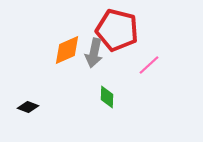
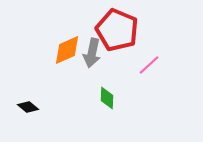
red pentagon: rotated 9 degrees clockwise
gray arrow: moved 2 px left
green diamond: moved 1 px down
black diamond: rotated 20 degrees clockwise
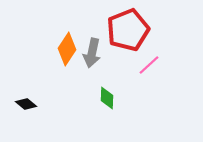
red pentagon: moved 11 px right; rotated 27 degrees clockwise
orange diamond: moved 1 px up; rotated 32 degrees counterclockwise
black diamond: moved 2 px left, 3 px up
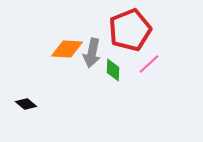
red pentagon: moved 2 px right
orange diamond: rotated 60 degrees clockwise
pink line: moved 1 px up
green diamond: moved 6 px right, 28 px up
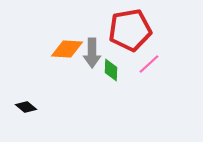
red pentagon: rotated 12 degrees clockwise
gray arrow: rotated 12 degrees counterclockwise
green diamond: moved 2 px left
black diamond: moved 3 px down
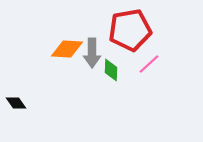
black diamond: moved 10 px left, 4 px up; rotated 15 degrees clockwise
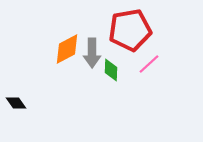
orange diamond: rotated 32 degrees counterclockwise
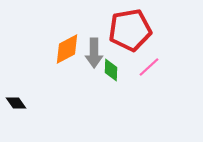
gray arrow: moved 2 px right
pink line: moved 3 px down
